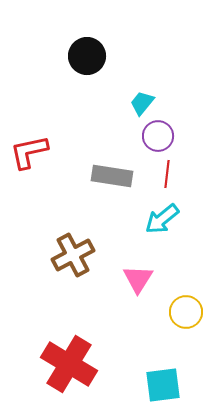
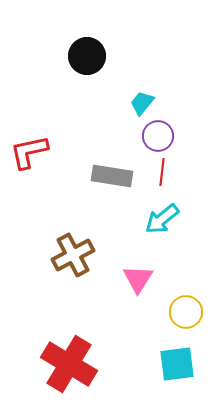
red line: moved 5 px left, 2 px up
cyan square: moved 14 px right, 21 px up
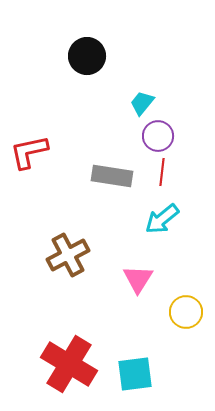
brown cross: moved 5 px left
cyan square: moved 42 px left, 10 px down
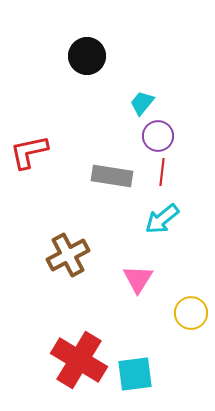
yellow circle: moved 5 px right, 1 px down
red cross: moved 10 px right, 4 px up
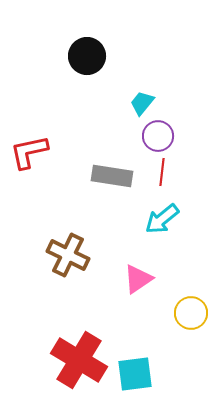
brown cross: rotated 36 degrees counterclockwise
pink triangle: rotated 24 degrees clockwise
